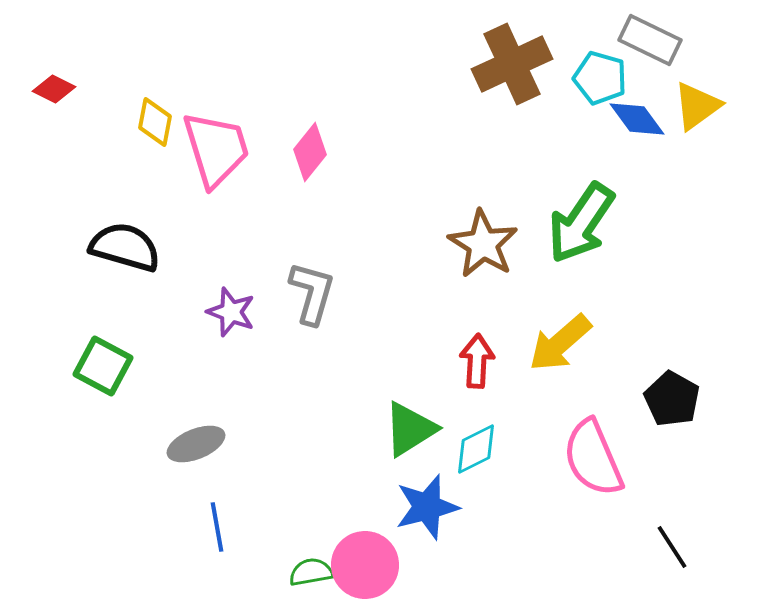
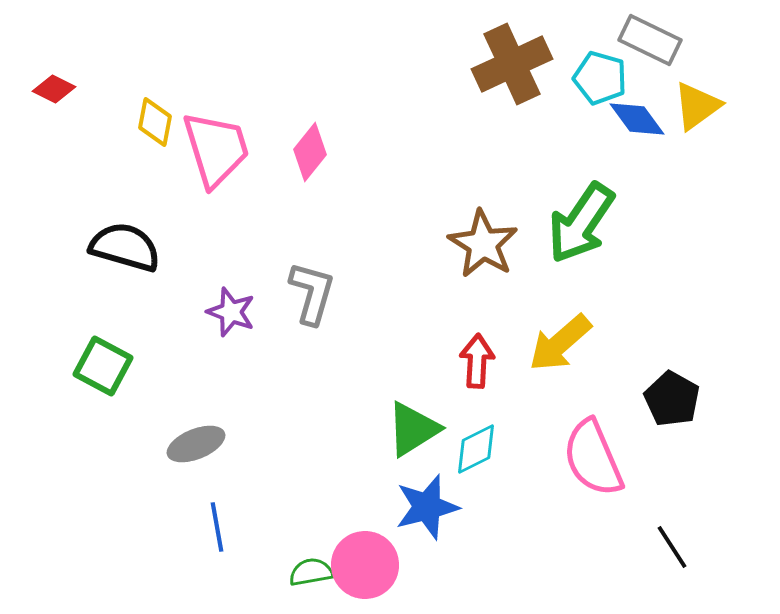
green triangle: moved 3 px right
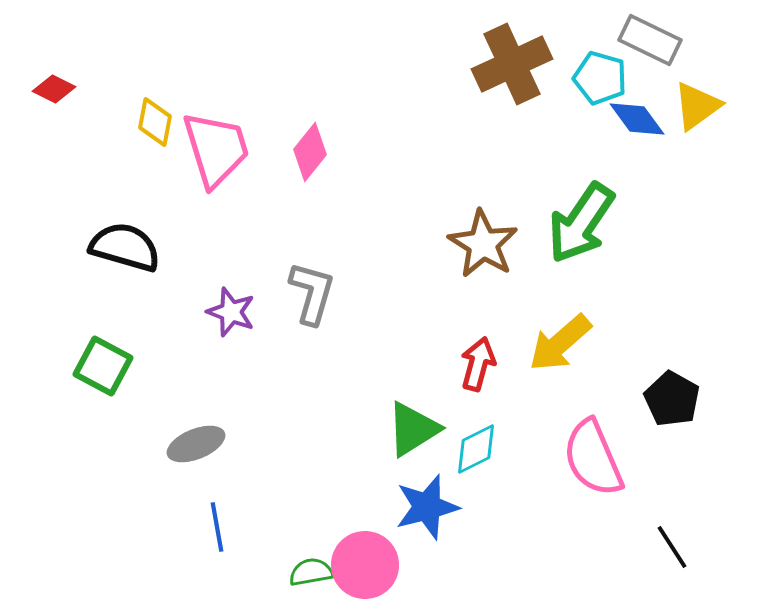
red arrow: moved 1 px right, 3 px down; rotated 12 degrees clockwise
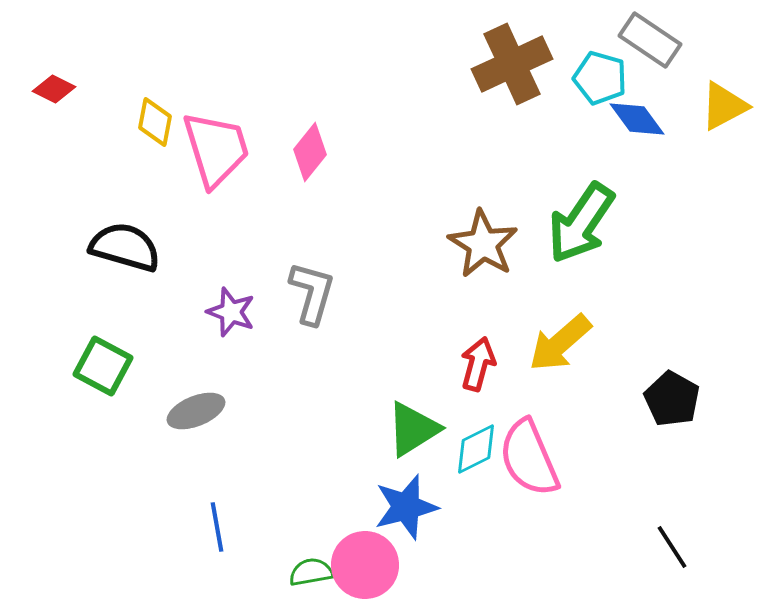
gray rectangle: rotated 8 degrees clockwise
yellow triangle: moved 27 px right; rotated 8 degrees clockwise
gray ellipse: moved 33 px up
pink semicircle: moved 64 px left
blue star: moved 21 px left
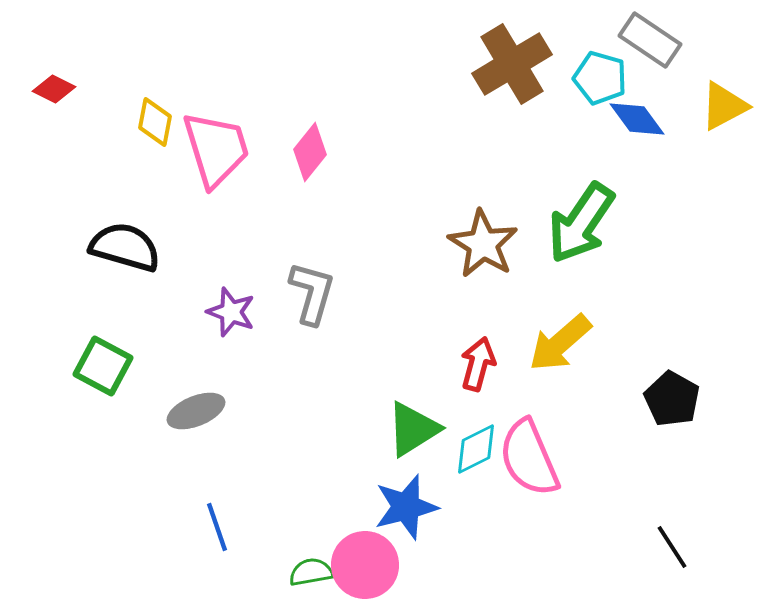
brown cross: rotated 6 degrees counterclockwise
blue line: rotated 9 degrees counterclockwise
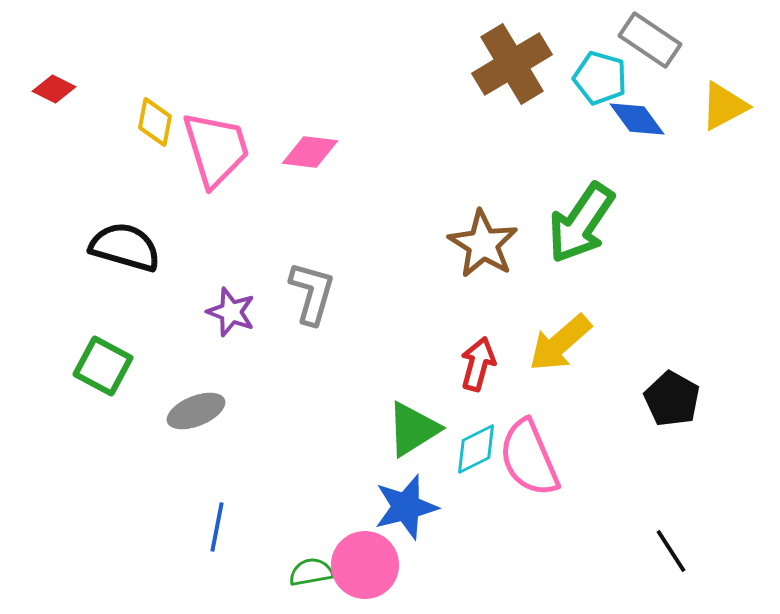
pink diamond: rotated 58 degrees clockwise
blue line: rotated 30 degrees clockwise
black line: moved 1 px left, 4 px down
